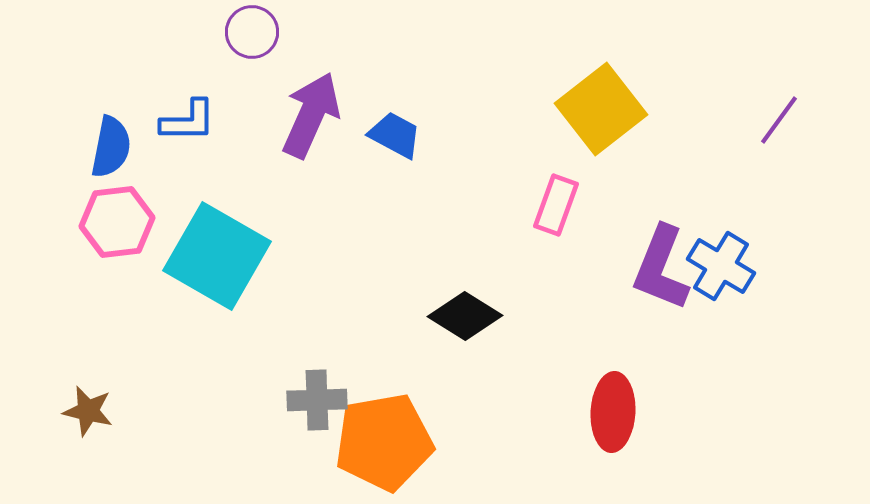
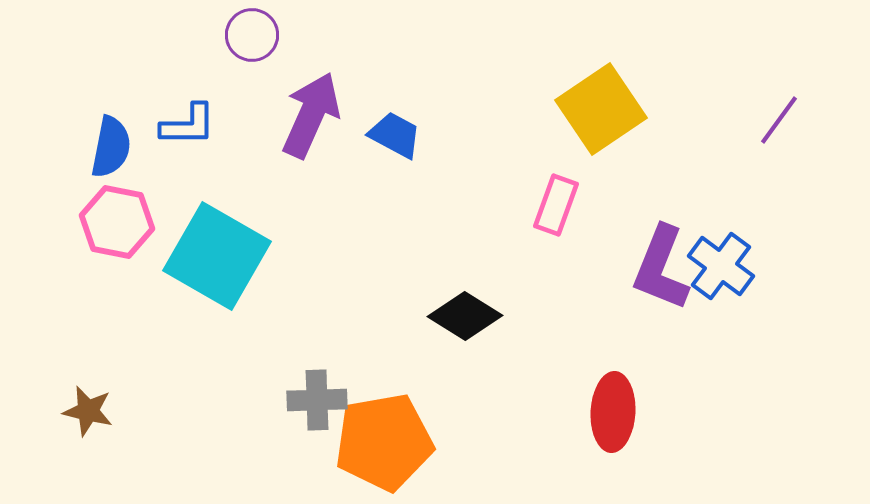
purple circle: moved 3 px down
yellow square: rotated 4 degrees clockwise
blue L-shape: moved 4 px down
pink hexagon: rotated 18 degrees clockwise
blue cross: rotated 6 degrees clockwise
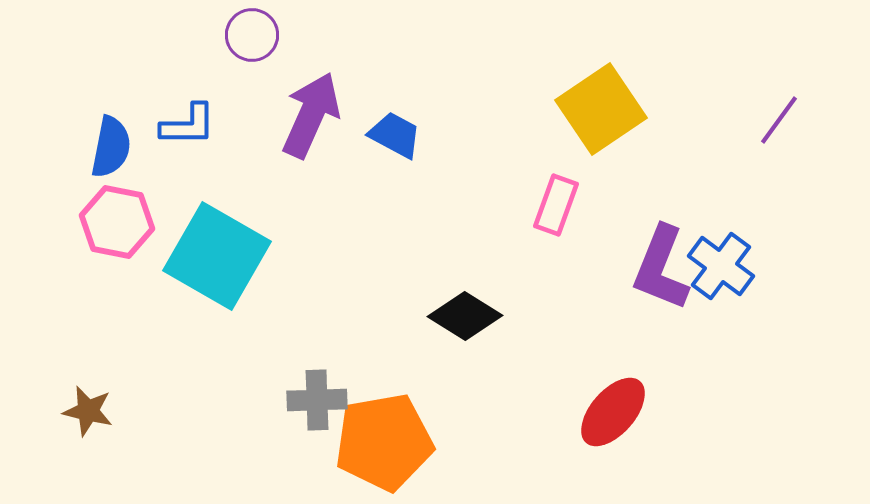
red ellipse: rotated 38 degrees clockwise
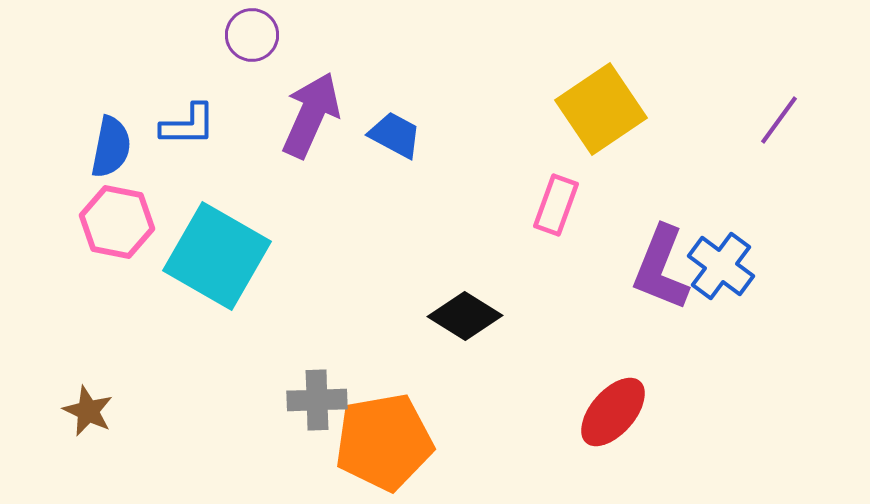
brown star: rotated 12 degrees clockwise
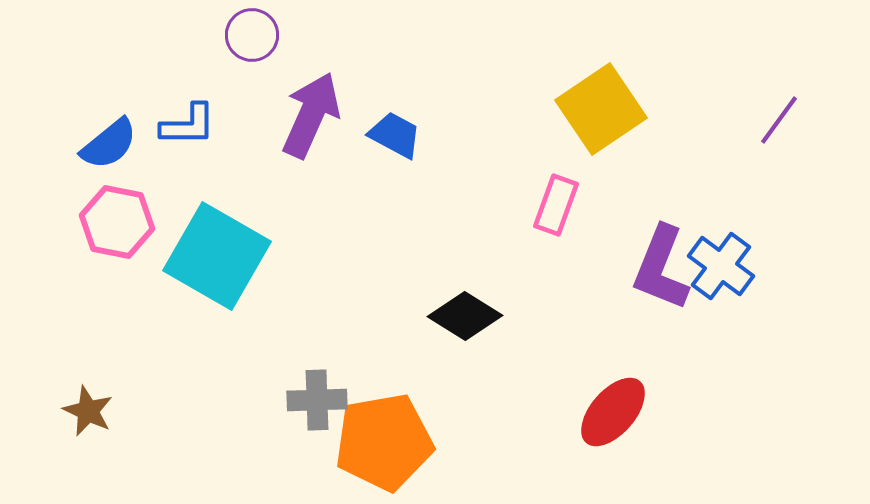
blue semicircle: moved 2 px left, 3 px up; rotated 40 degrees clockwise
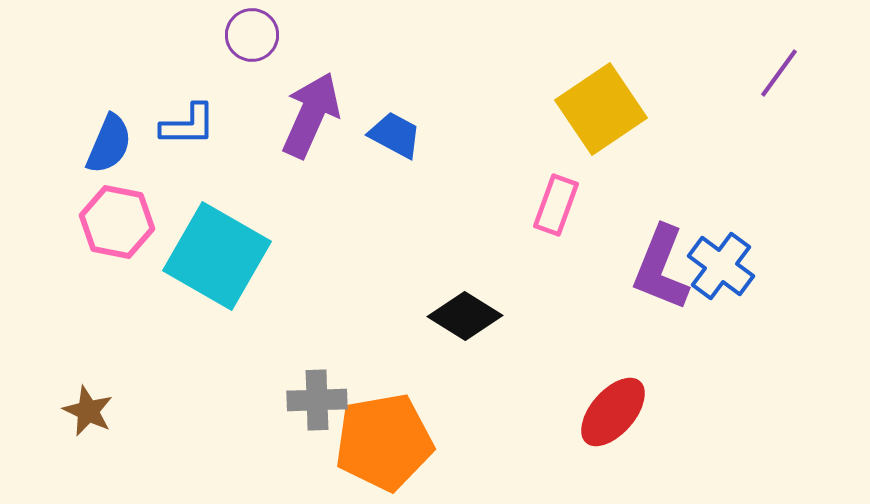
purple line: moved 47 px up
blue semicircle: rotated 28 degrees counterclockwise
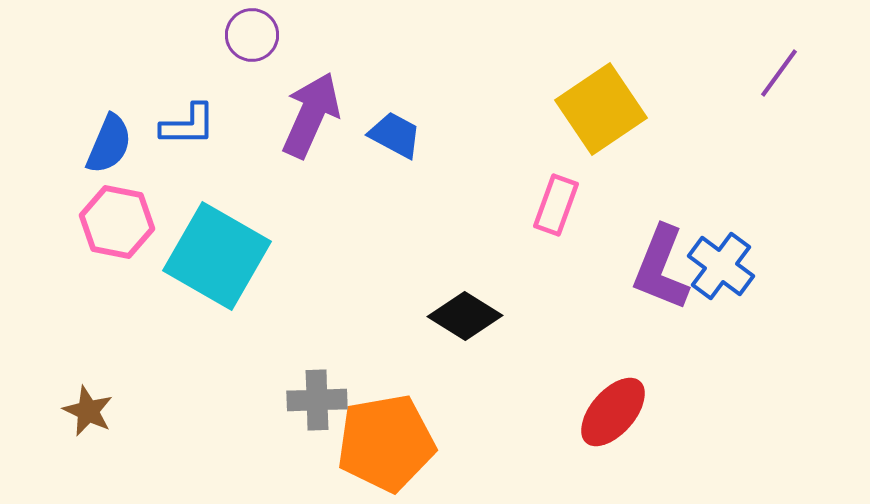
orange pentagon: moved 2 px right, 1 px down
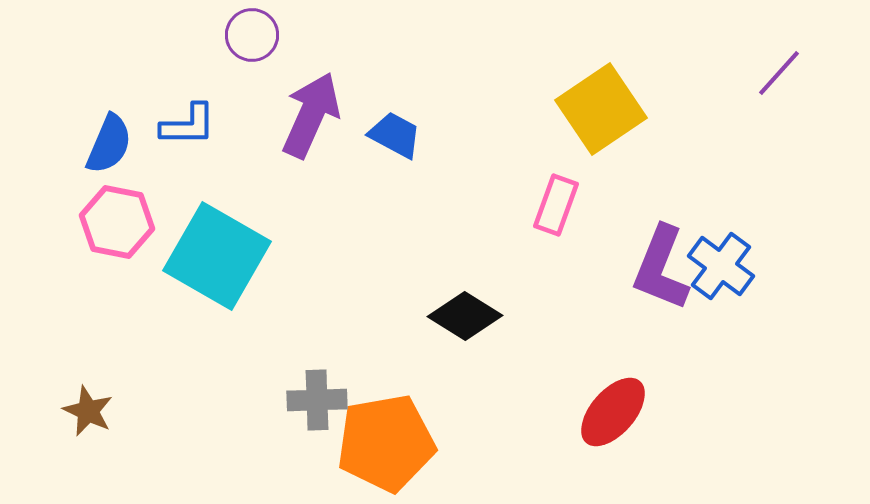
purple line: rotated 6 degrees clockwise
